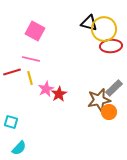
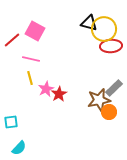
red line: moved 32 px up; rotated 24 degrees counterclockwise
cyan square: rotated 24 degrees counterclockwise
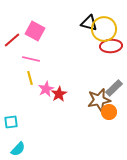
cyan semicircle: moved 1 px left, 1 px down
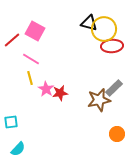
red ellipse: moved 1 px right
pink line: rotated 18 degrees clockwise
pink star: rotated 14 degrees counterclockwise
red star: moved 1 px right, 1 px up; rotated 21 degrees clockwise
orange circle: moved 8 px right, 22 px down
